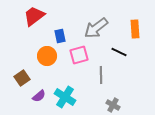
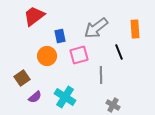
black line: rotated 42 degrees clockwise
purple semicircle: moved 4 px left, 1 px down
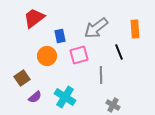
red trapezoid: moved 2 px down
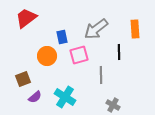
red trapezoid: moved 8 px left
gray arrow: moved 1 px down
blue rectangle: moved 2 px right, 1 px down
black line: rotated 21 degrees clockwise
brown square: moved 1 px right, 1 px down; rotated 14 degrees clockwise
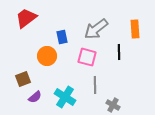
pink square: moved 8 px right, 2 px down; rotated 30 degrees clockwise
gray line: moved 6 px left, 10 px down
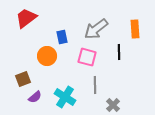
gray cross: rotated 16 degrees clockwise
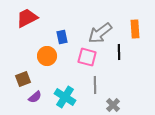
red trapezoid: moved 1 px right; rotated 10 degrees clockwise
gray arrow: moved 4 px right, 4 px down
